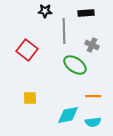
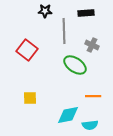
cyan semicircle: moved 3 px left, 3 px down
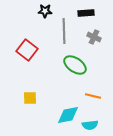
gray cross: moved 2 px right, 8 px up
orange line: rotated 14 degrees clockwise
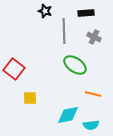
black star: rotated 16 degrees clockwise
red square: moved 13 px left, 19 px down
orange line: moved 2 px up
cyan semicircle: moved 1 px right
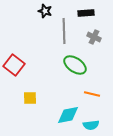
red square: moved 4 px up
orange line: moved 1 px left
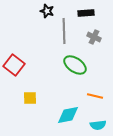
black star: moved 2 px right
orange line: moved 3 px right, 2 px down
cyan semicircle: moved 7 px right
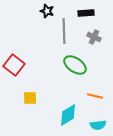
cyan diamond: rotated 20 degrees counterclockwise
